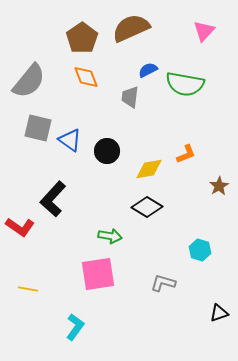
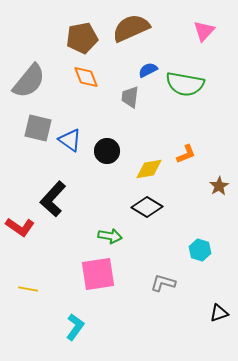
brown pentagon: rotated 24 degrees clockwise
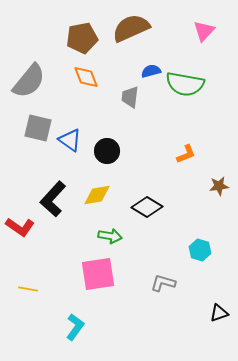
blue semicircle: moved 3 px right, 1 px down; rotated 12 degrees clockwise
yellow diamond: moved 52 px left, 26 px down
brown star: rotated 24 degrees clockwise
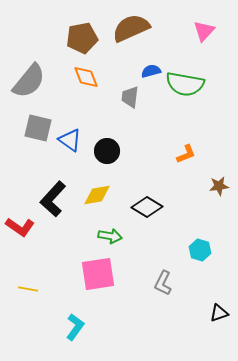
gray L-shape: rotated 80 degrees counterclockwise
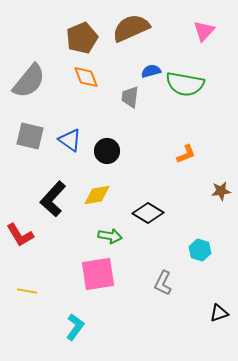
brown pentagon: rotated 12 degrees counterclockwise
gray square: moved 8 px left, 8 px down
brown star: moved 2 px right, 5 px down
black diamond: moved 1 px right, 6 px down
red L-shape: moved 8 px down; rotated 24 degrees clockwise
yellow line: moved 1 px left, 2 px down
